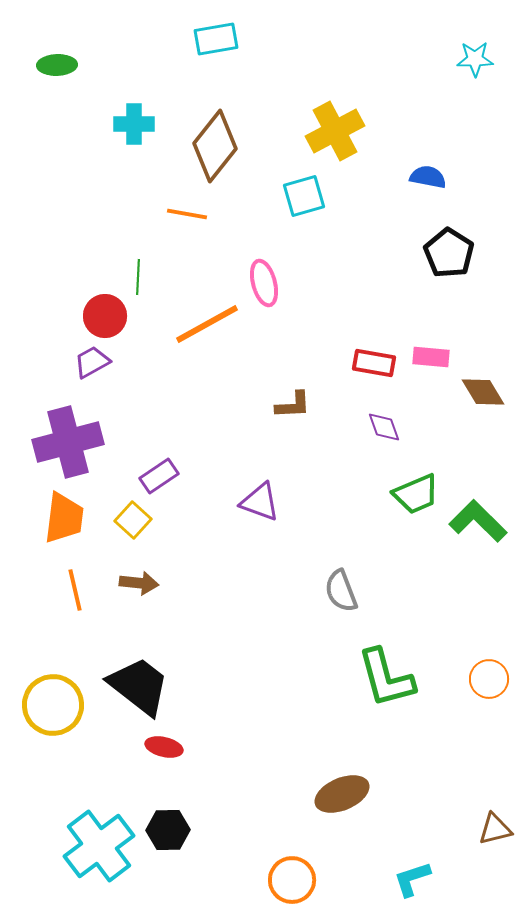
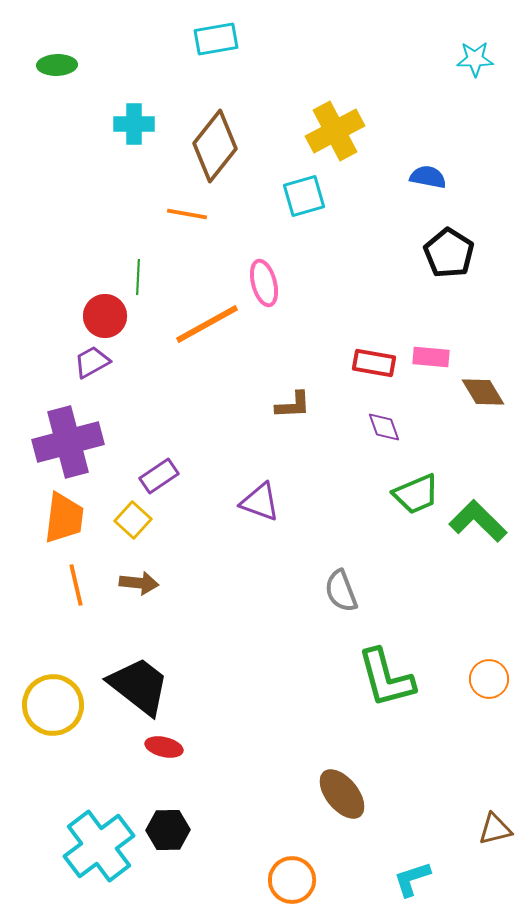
orange line at (75, 590): moved 1 px right, 5 px up
brown ellipse at (342, 794): rotated 74 degrees clockwise
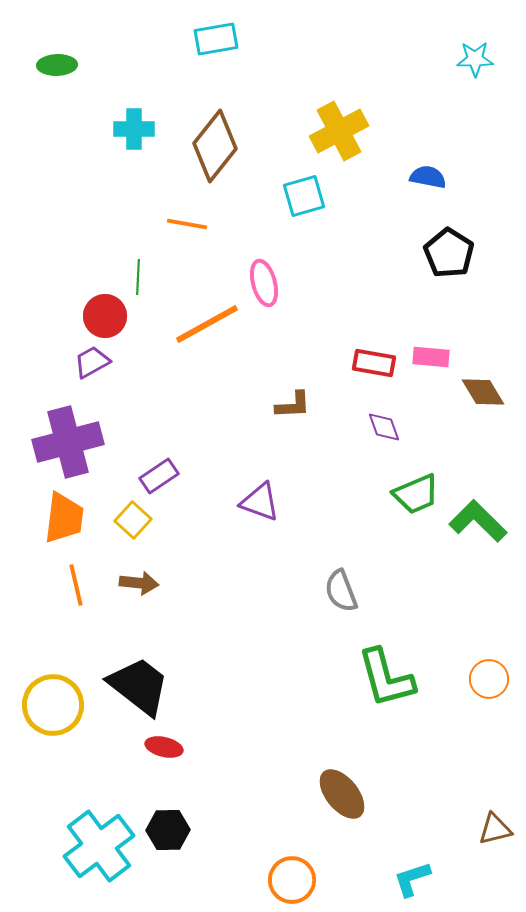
cyan cross at (134, 124): moved 5 px down
yellow cross at (335, 131): moved 4 px right
orange line at (187, 214): moved 10 px down
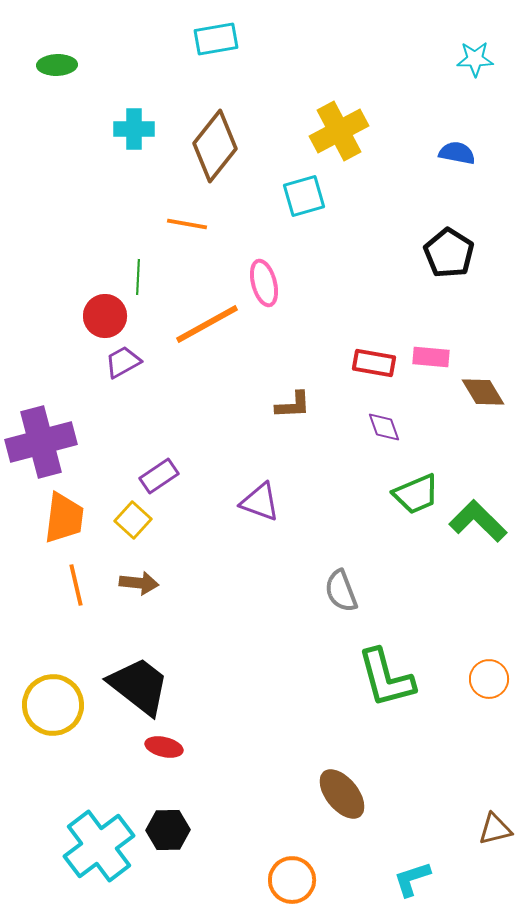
blue semicircle at (428, 177): moved 29 px right, 24 px up
purple trapezoid at (92, 362): moved 31 px right
purple cross at (68, 442): moved 27 px left
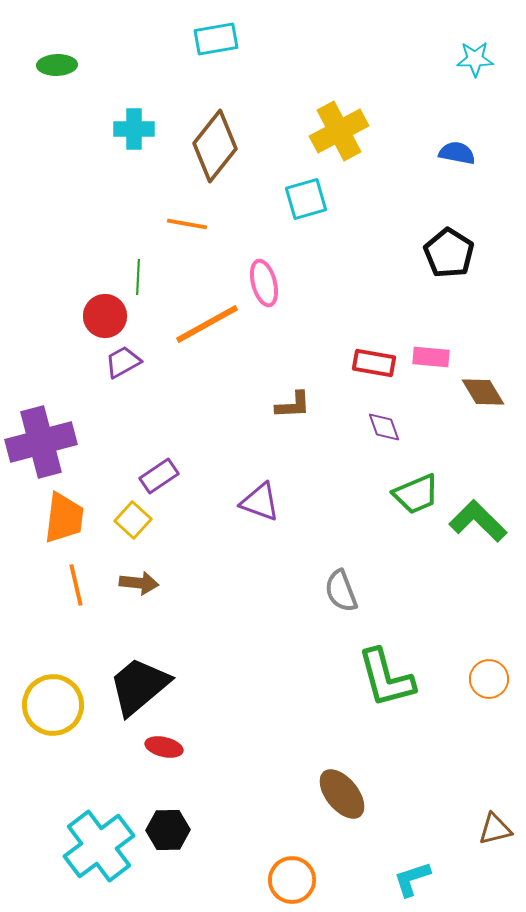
cyan square at (304, 196): moved 2 px right, 3 px down
black trapezoid at (139, 686): rotated 78 degrees counterclockwise
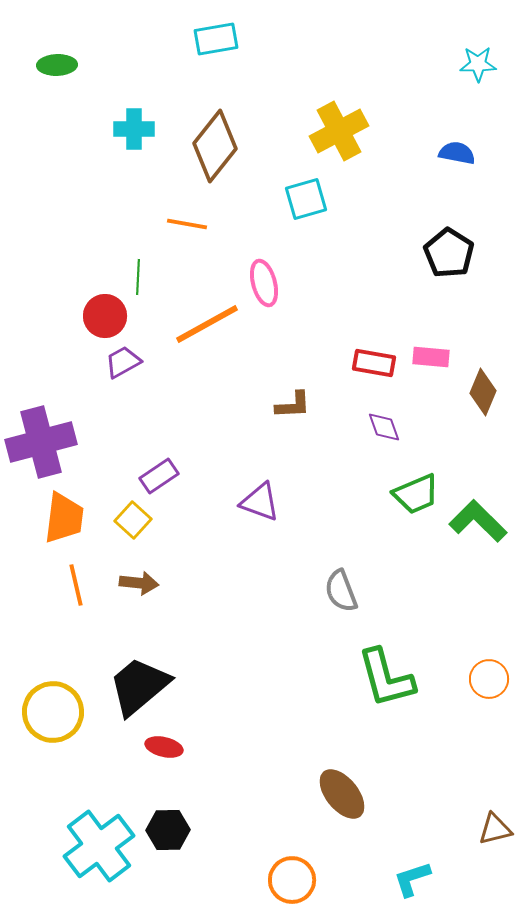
cyan star at (475, 59): moved 3 px right, 5 px down
brown diamond at (483, 392): rotated 54 degrees clockwise
yellow circle at (53, 705): moved 7 px down
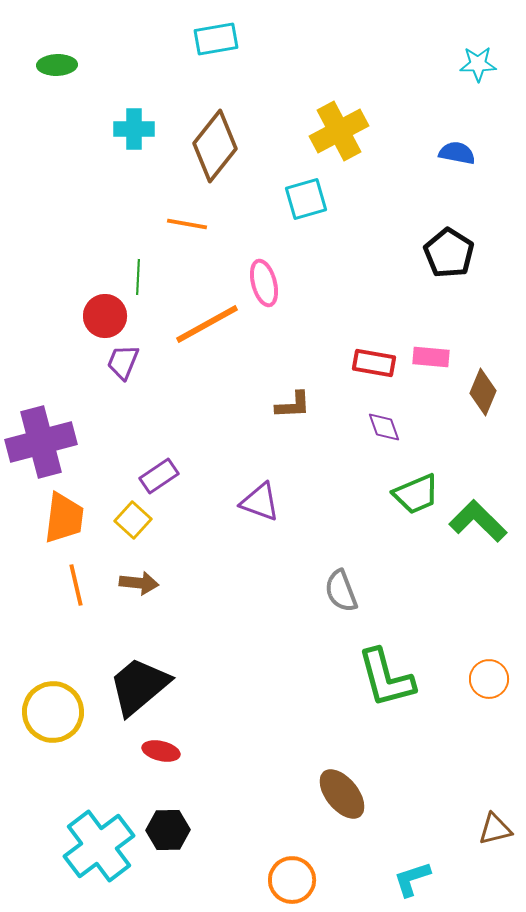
purple trapezoid at (123, 362): rotated 39 degrees counterclockwise
red ellipse at (164, 747): moved 3 px left, 4 px down
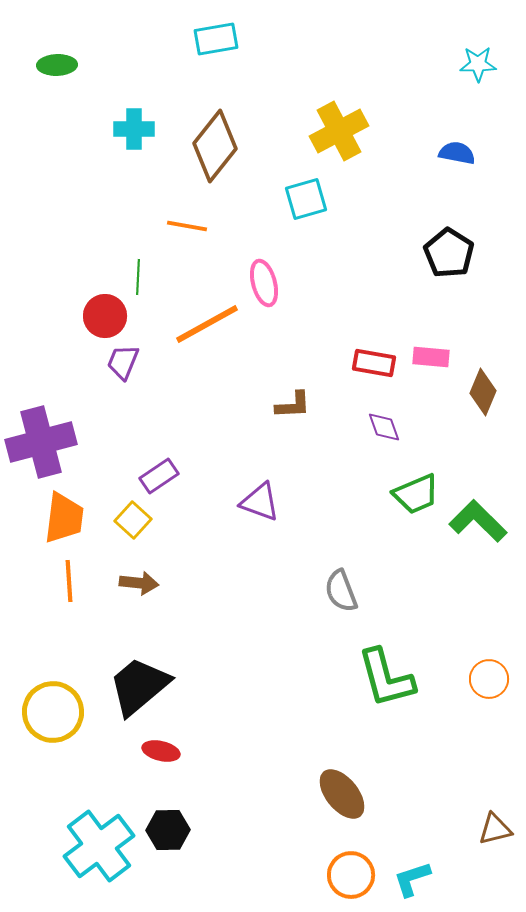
orange line at (187, 224): moved 2 px down
orange line at (76, 585): moved 7 px left, 4 px up; rotated 9 degrees clockwise
orange circle at (292, 880): moved 59 px right, 5 px up
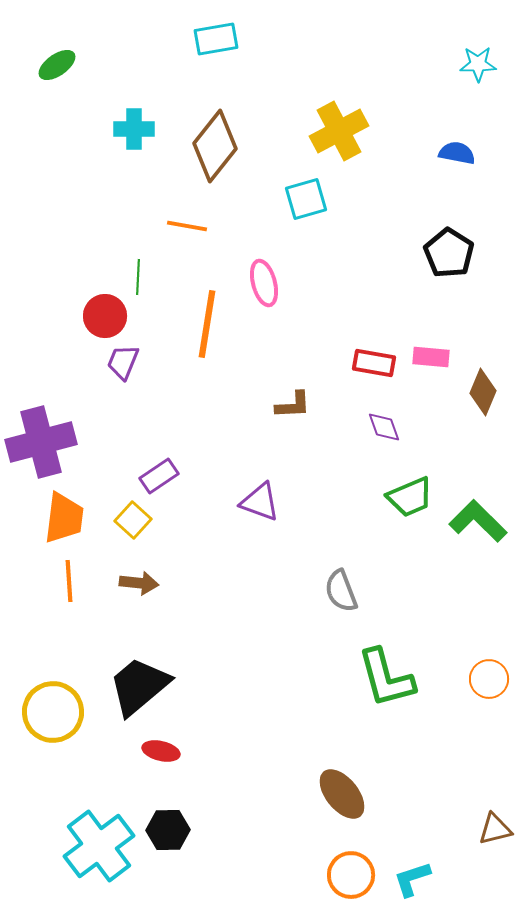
green ellipse at (57, 65): rotated 33 degrees counterclockwise
orange line at (207, 324): rotated 52 degrees counterclockwise
green trapezoid at (416, 494): moved 6 px left, 3 px down
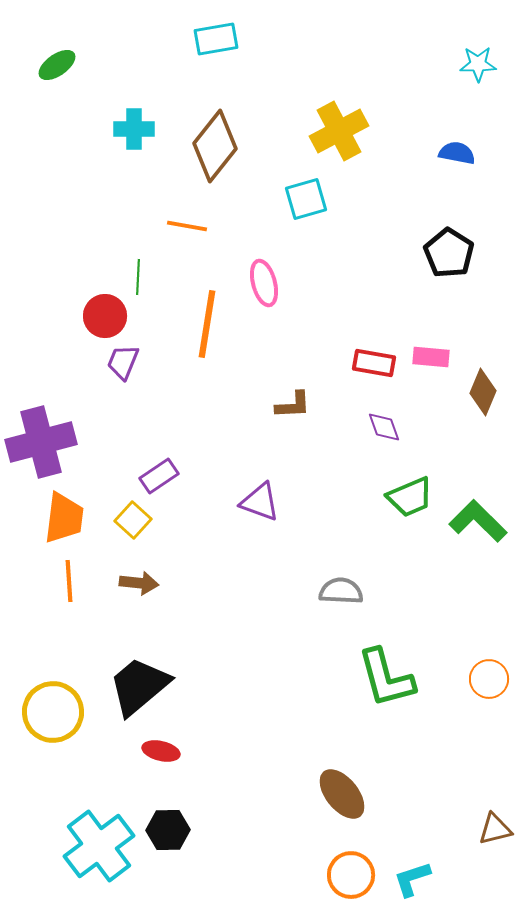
gray semicircle at (341, 591): rotated 114 degrees clockwise
